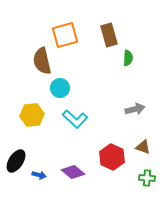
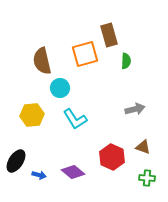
orange square: moved 20 px right, 19 px down
green semicircle: moved 2 px left, 3 px down
cyan L-shape: rotated 15 degrees clockwise
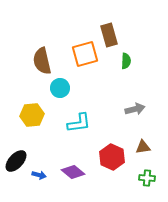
cyan L-shape: moved 4 px right, 4 px down; rotated 65 degrees counterclockwise
brown triangle: rotated 28 degrees counterclockwise
black ellipse: rotated 10 degrees clockwise
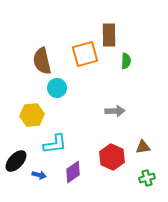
brown rectangle: rotated 15 degrees clockwise
cyan circle: moved 3 px left
gray arrow: moved 20 px left, 2 px down; rotated 12 degrees clockwise
cyan L-shape: moved 24 px left, 21 px down
purple diamond: rotated 75 degrees counterclockwise
green cross: rotated 21 degrees counterclockwise
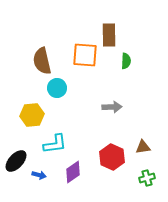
orange square: moved 1 px down; rotated 20 degrees clockwise
gray arrow: moved 3 px left, 4 px up
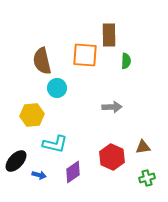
cyan L-shape: rotated 20 degrees clockwise
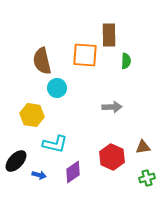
yellow hexagon: rotated 15 degrees clockwise
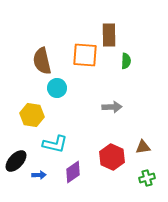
blue arrow: rotated 16 degrees counterclockwise
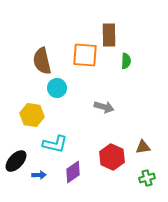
gray arrow: moved 8 px left; rotated 18 degrees clockwise
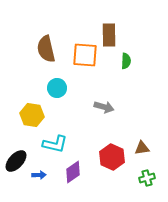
brown semicircle: moved 4 px right, 12 px up
brown triangle: moved 1 px left, 1 px down
